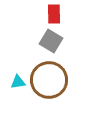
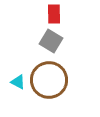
cyan triangle: rotated 35 degrees clockwise
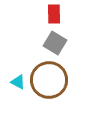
gray square: moved 4 px right, 2 px down
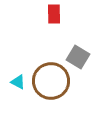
gray square: moved 23 px right, 14 px down
brown circle: moved 2 px right, 1 px down
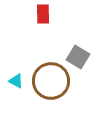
red rectangle: moved 11 px left
cyan triangle: moved 2 px left, 1 px up
